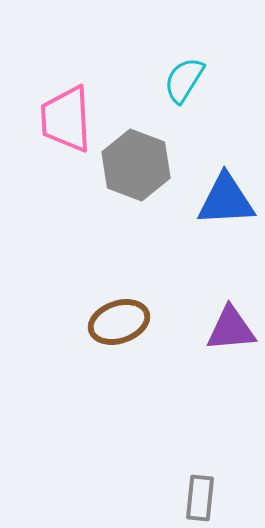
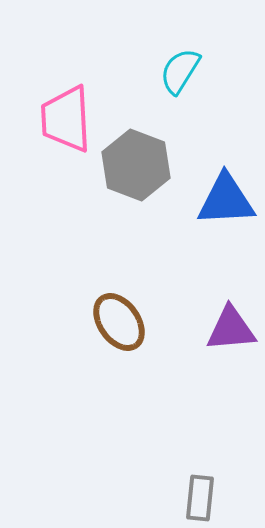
cyan semicircle: moved 4 px left, 9 px up
brown ellipse: rotated 74 degrees clockwise
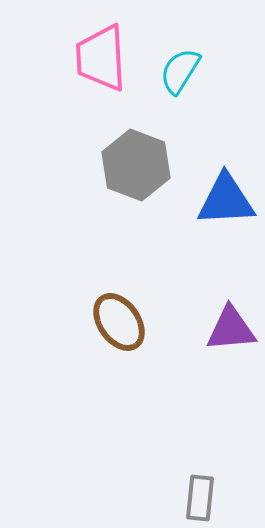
pink trapezoid: moved 35 px right, 61 px up
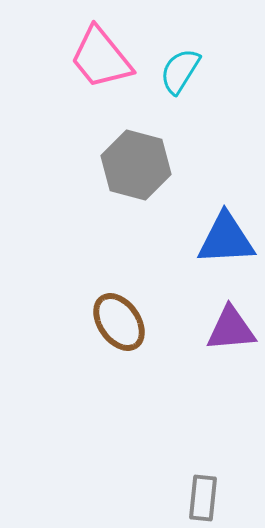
pink trapezoid: rotated 36 degrees counterclockwise
gray hexagon: rotated 6 degrees counterclockwise
blue triangle: moved 39 px down
gray rectangle: moved 3 px right
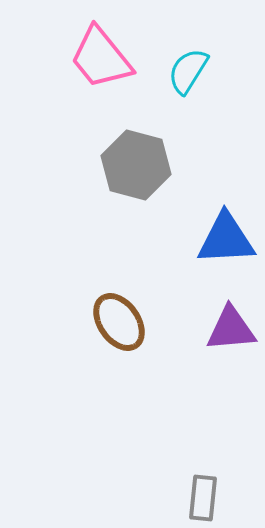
cyan semicircle: moved 8 px right
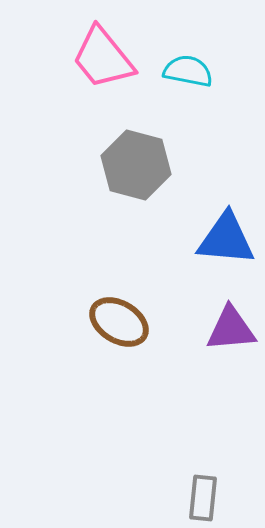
pink trapezoid: moved 2 px right
cyan semicircle: rotated 69 degrees clockwise
blue triangle: rotated 8 degrees clockwise
brown ellipse: rotated 24 degrees counterclockwise
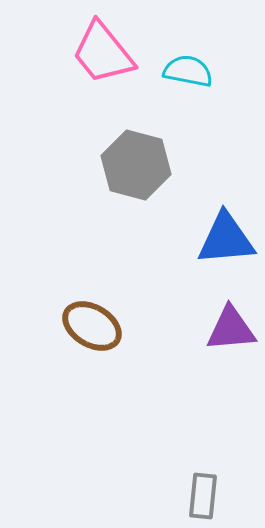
pink trapezoid: moved 5 px up
blue triangle: rotated 10 degrees counterclockwise
brown ellipse: moved 27 px left, 4 px down
gray rectangle: moved 2 px up
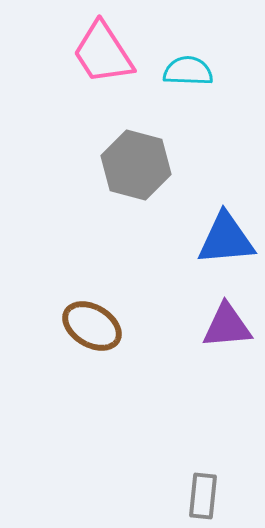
pink trapezoid: rotated 6 degrees clockwise
cyan semicircle: rotated 9 degrees counterclockwise
purple triangle: moved 4 px left, 3 px up
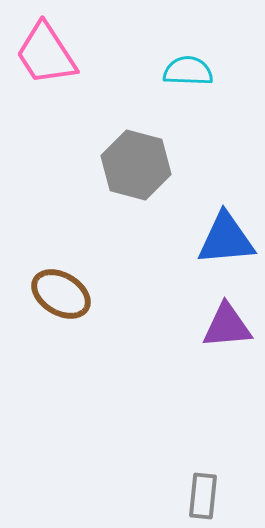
pink trapezoid: moved 57 px left, 1 px down
brown ellipse: moved 31 px left, 32 px up
